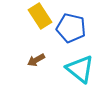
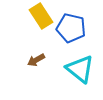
yellow rectangle: moved 1 px right
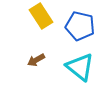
blue pentagon: moved 9 px right, 2 px up
cyan triangle: moved 2 px up
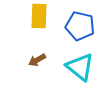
yellow rectangle: moved 2 px left; rotated 35 degrees clockwise
brown arrow: moved 1 px right
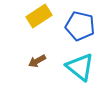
yellow rectangle: rotated 55 degrees clockwise
brown arrow: moved 1 px down
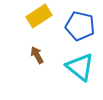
brown arrow: moved 6 px up; rotated 90 degrees clockwise
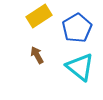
blue pentagon: moved 3 px left, 2 px down; rotated 28 degrees clockwise
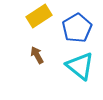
cyan triangle: moved 1 px up
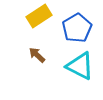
brown arrow: rotated 18 degrees counterclockwise
cyan triangle: rotated 12 degrees counterclockwise
